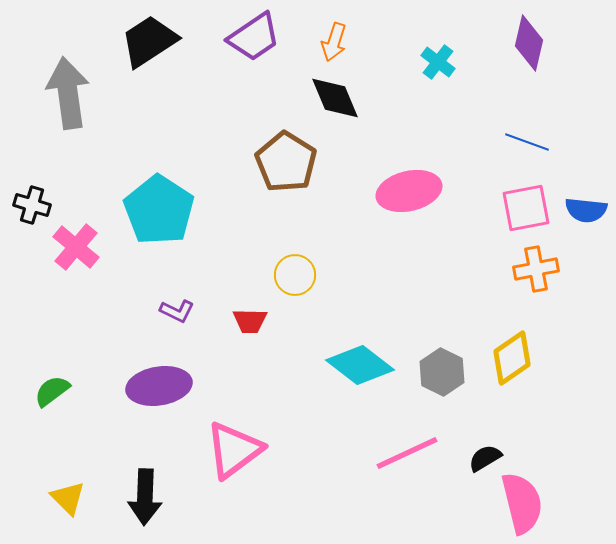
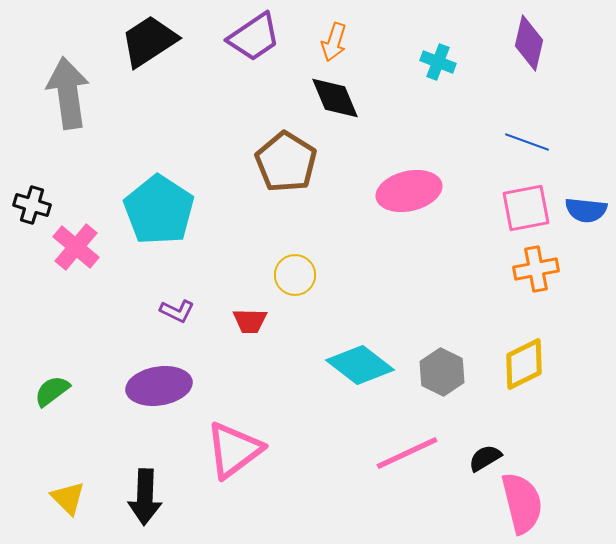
cyan cross: rotated 16 degrees counterclockwise
yellow diamond: moved 12 px right, 6 px down; rotated 8 degrees clockwise
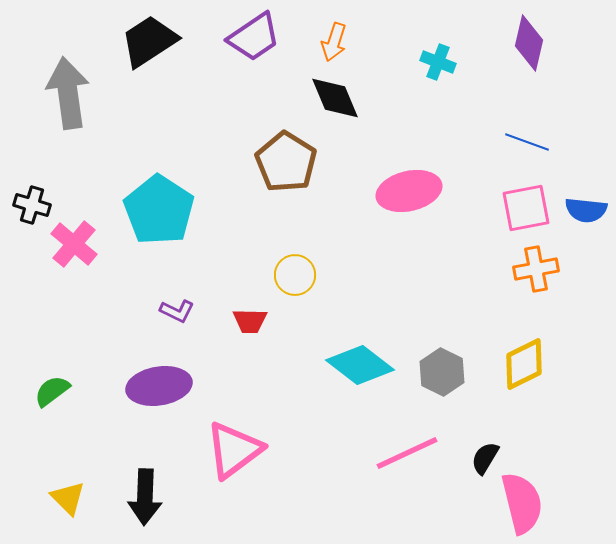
pink cross: moved 2 px left, 3 px up
black semicircle: rotated 28 degrees counterclockwise
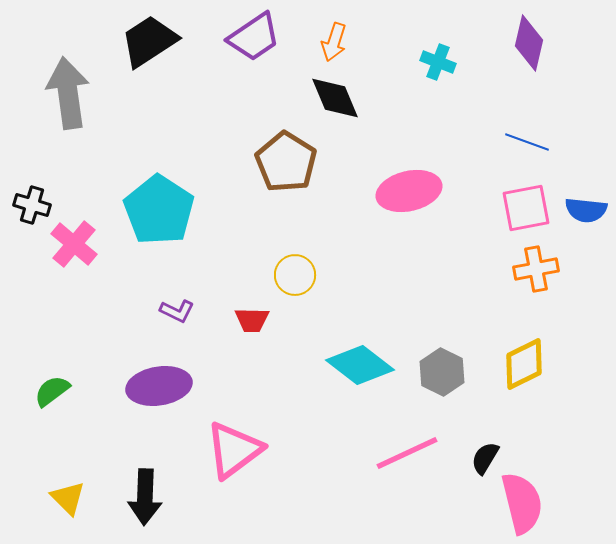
red trapezoid: moved 2 px right, 1 px up
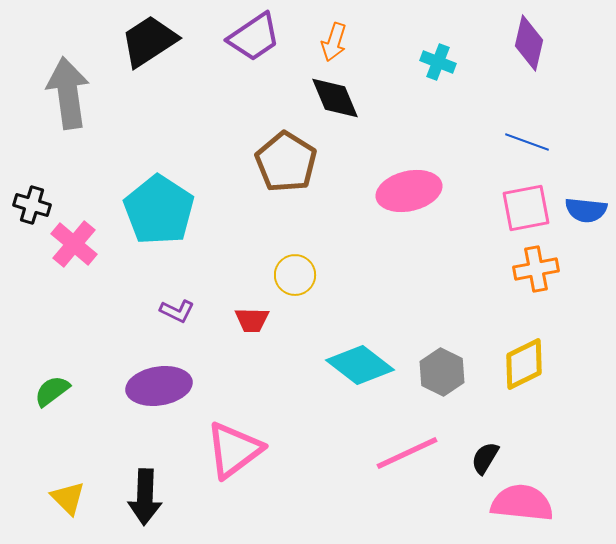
pink semicircle: rotated 70 degrees counterclockwise
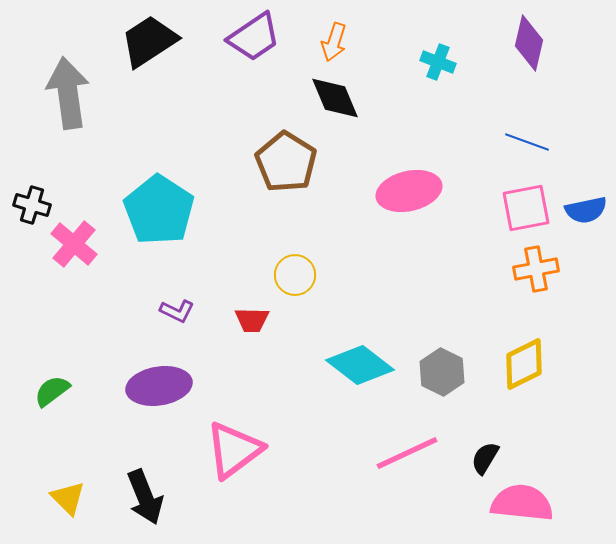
blue semicircle: rotated 18 degrees counterclockwise
black arrow: rotated 24 degrees counterclockwise
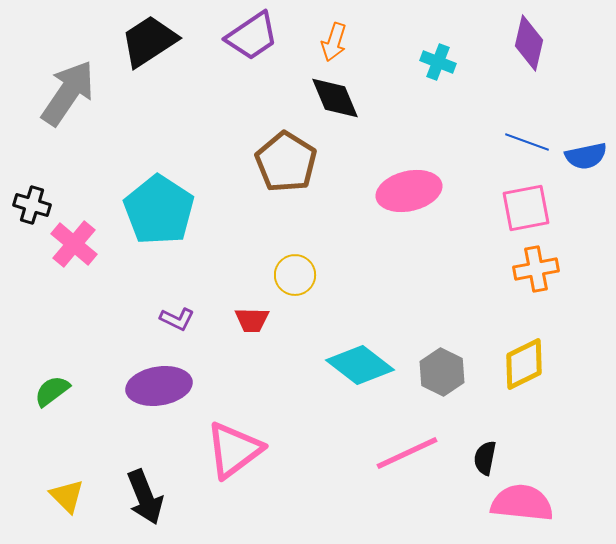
purple trapezoid: moved 2 px left, 1 px up
gray arrow: rotated 42 degrees clockwise
blue semicircle: moved 54 px up
purple L-shape: moved 8 px down
black semicircle: rotated 20 degrees counterclockwise
yellow triangle: moved 1 px left, 2 px up
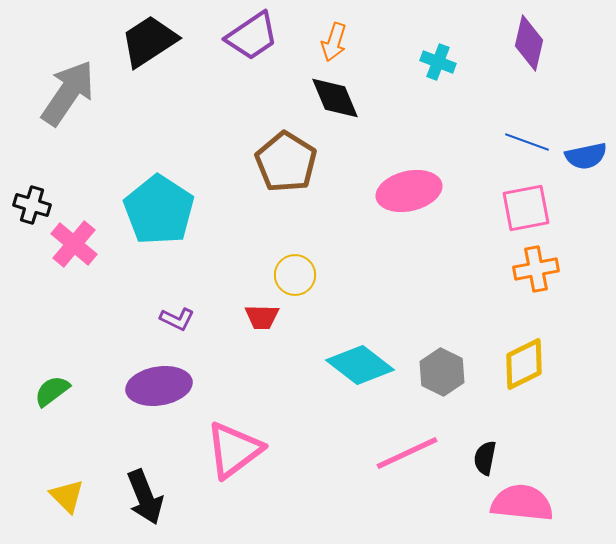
red trapezoid: moved 10 px right, 3 px up
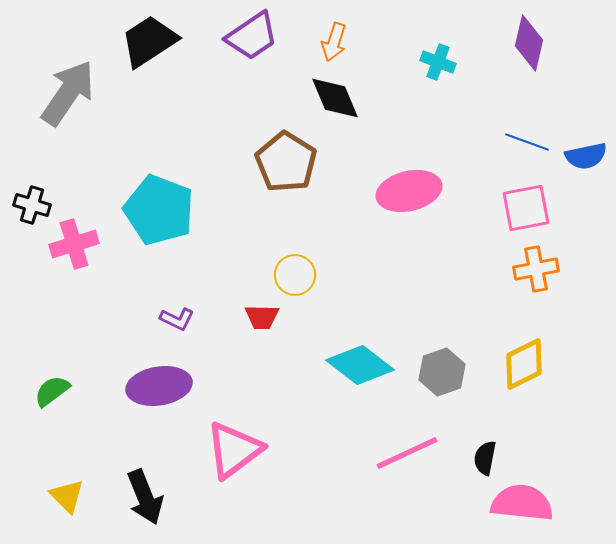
cyan pentagon: rotated 12 degrees counterclockwise
pink cross: rotated 33 degrees clockwise
gray hexagon: rotated 15 degrees clockwise
